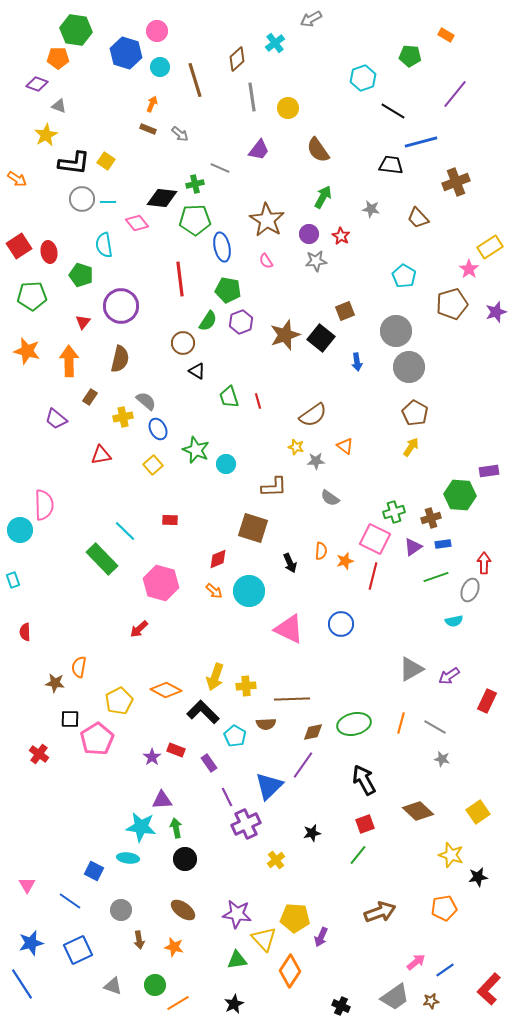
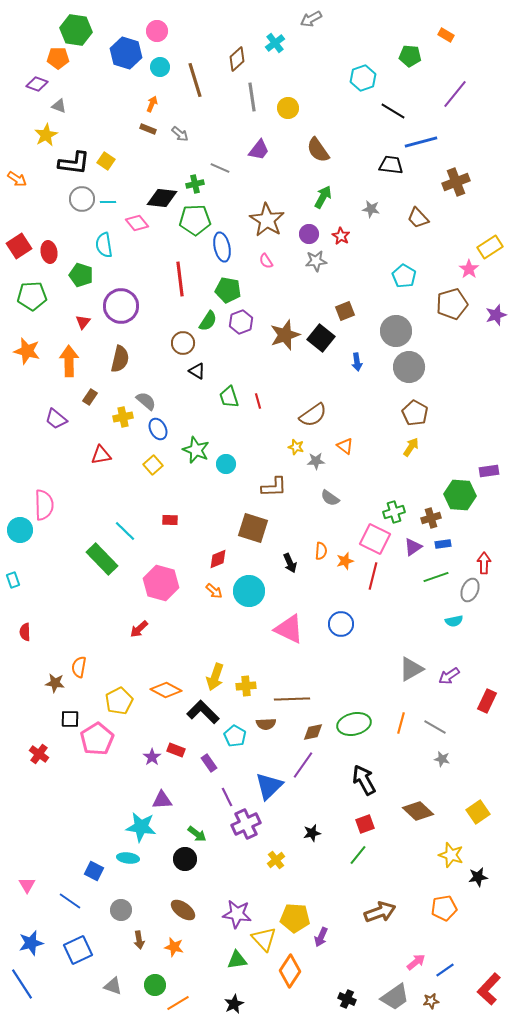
purple star at (496, 312): moved 3 px down
green arrow at (176, 828): moved 21 px right, 6 px down; rotated 138 degrees clockwise
black cross at (341, 1006): moved 6 px right, 7 px up
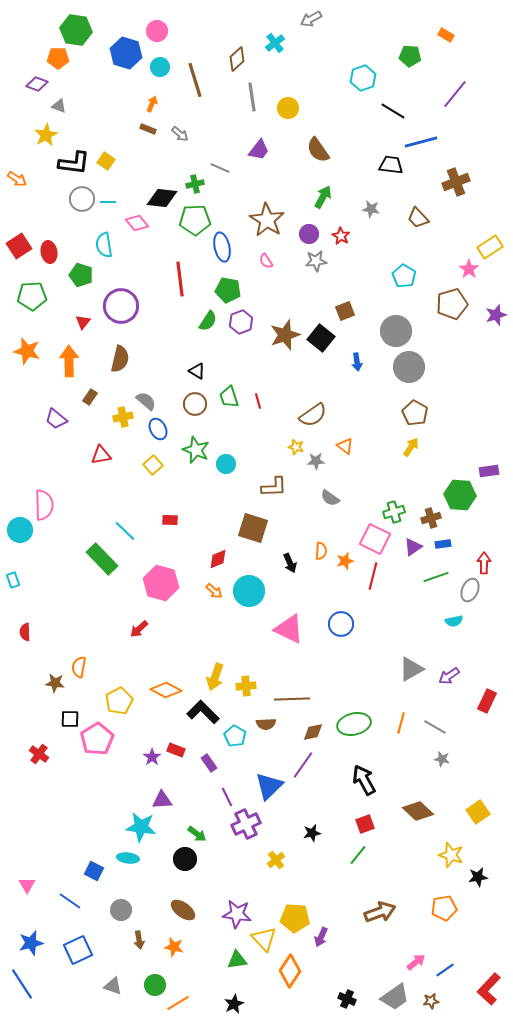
brown circle at (183, 343): moved 12 px right, 61 px down
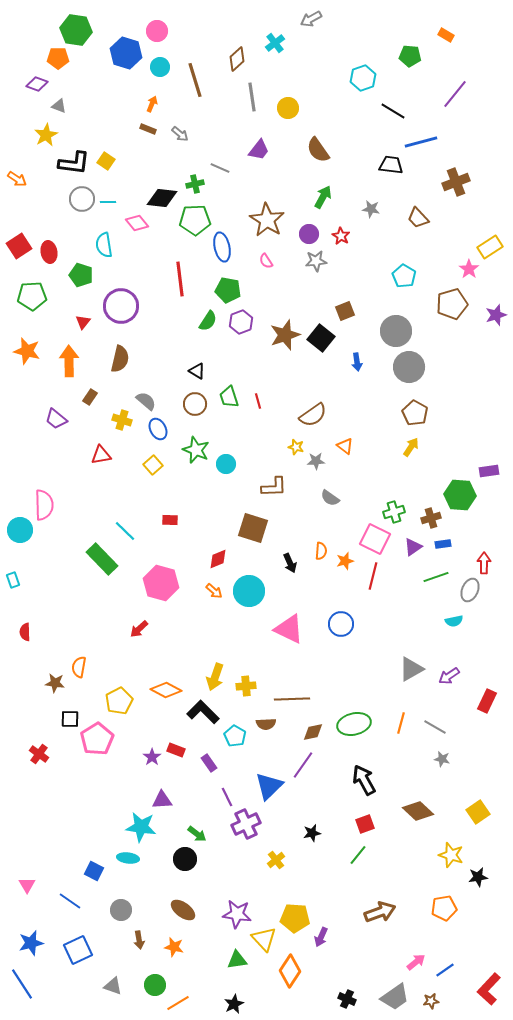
yellow cross at (123, 417): moved 1 px left, 3 px down; rotated 30 degrees clockwise
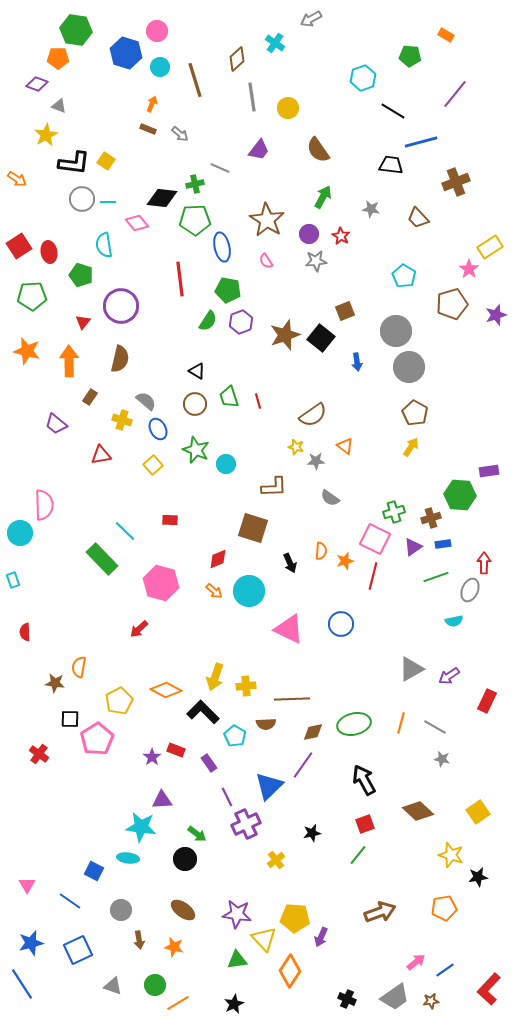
cyan cross at (275, 43): rotated 18 degrees counterclockwise
purple trapezoid at (56, 419): moved 5 px down
cyan circle at (20, 530): moved 3 px down
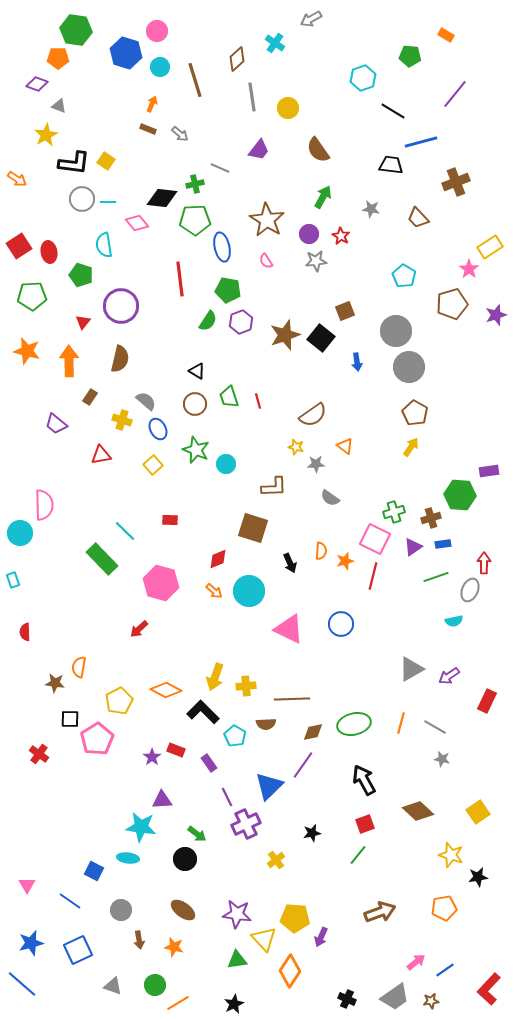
gray star at (316, 461): moved 3 px down
blue line at (22, 984): rotated 16 degrees counterclockwise
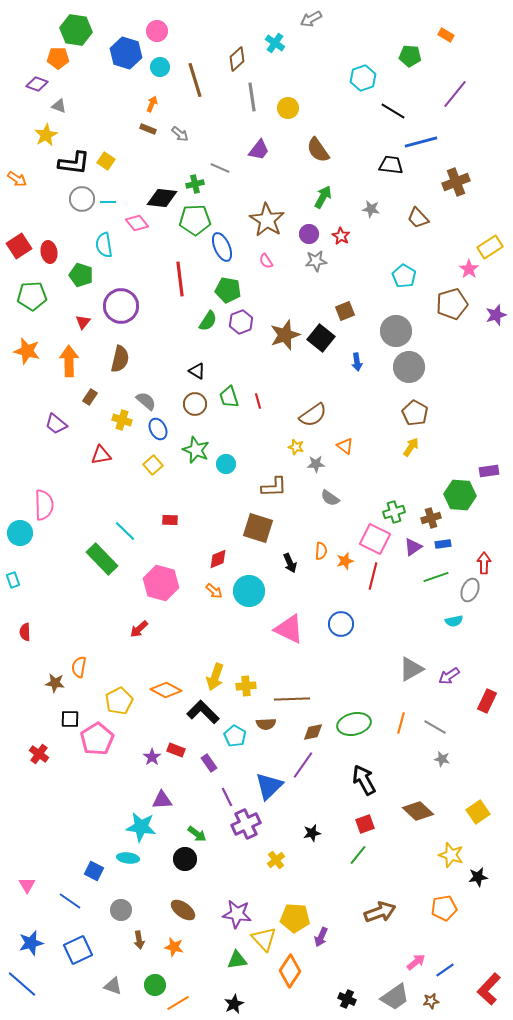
blue ellipse at (222, 247): rotated 12 degrees counterclockwise
brown square at (253, 528): moved 5 px right
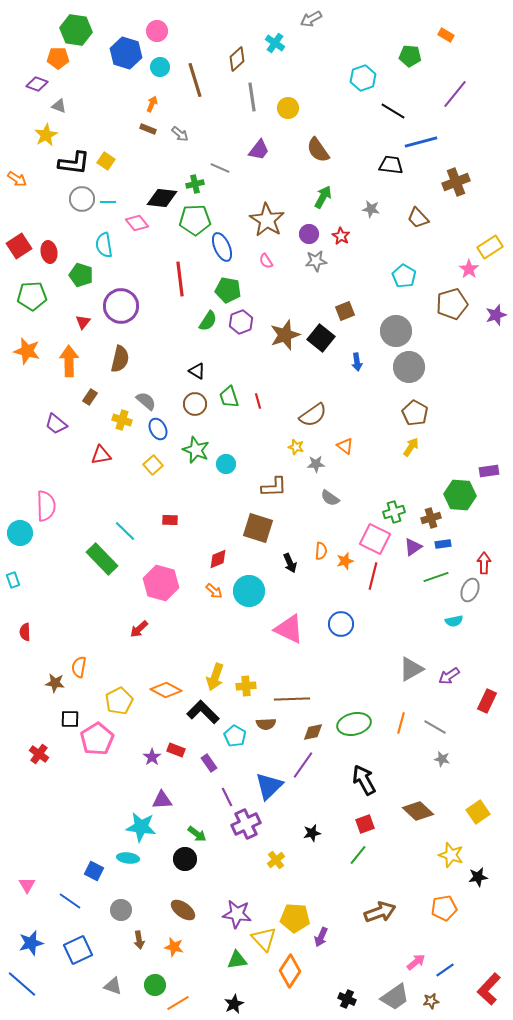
pink semicircle at (44, 505): moved 2 px right, 1 px down
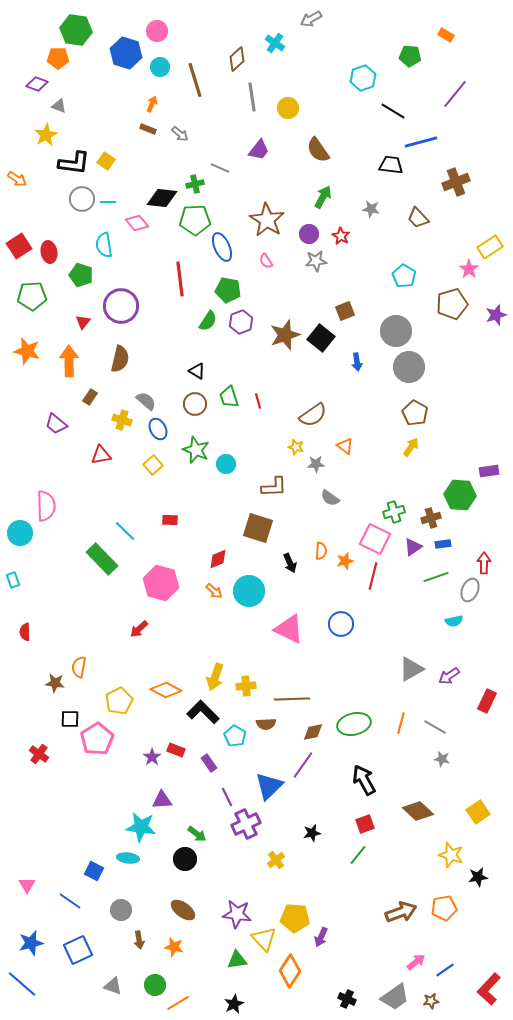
brown arrow at (380, 912): moved 21 px right
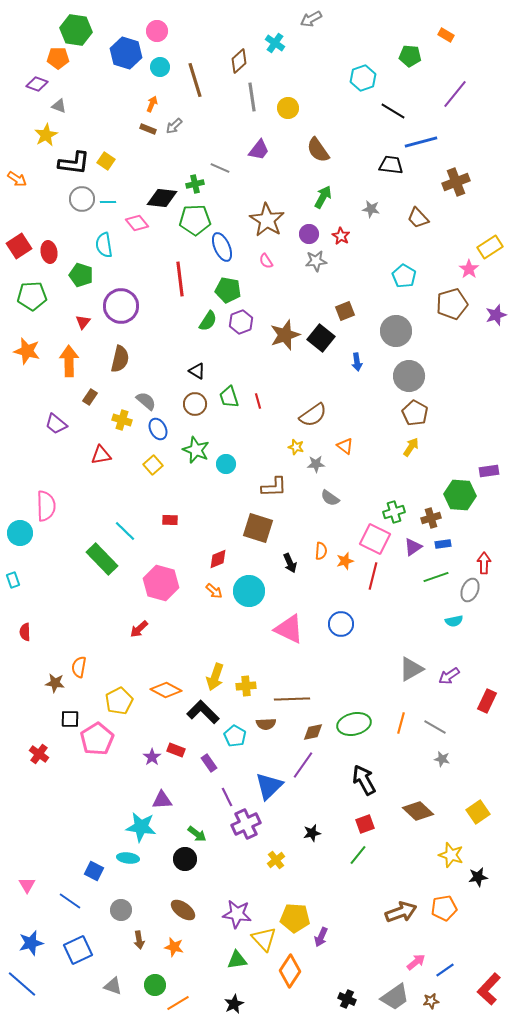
brown diamond at (237, 59): moved 2 px right, 2 px down
gray arrow at (180, 134): moved 6 px left, 8 px up; rotated 96 degrees clockwise
gray circle at (409, 367): moved 9 px down
